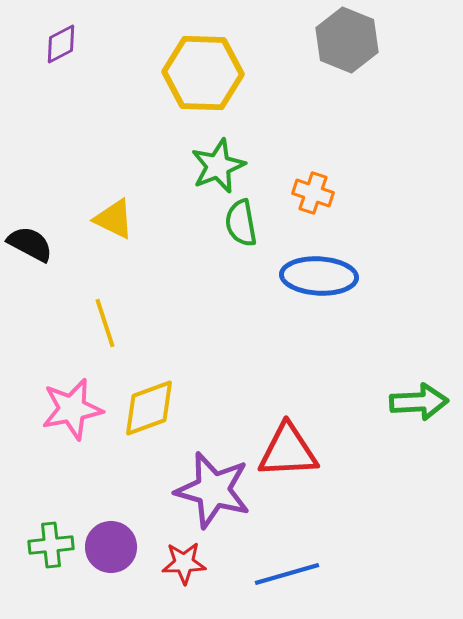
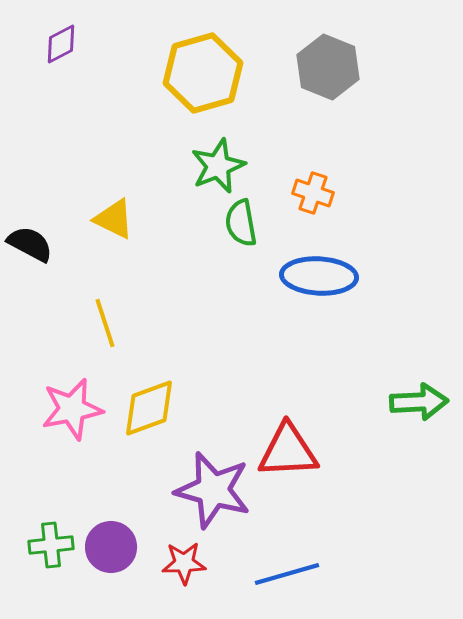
gray hexagon: moved 19 px left, 27 px down
yellow hexagon: rotated 18 degrees counterclockwise
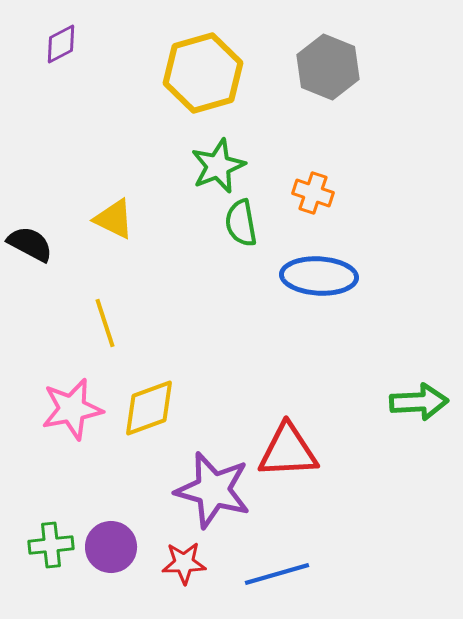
blue line: moved 10 px left
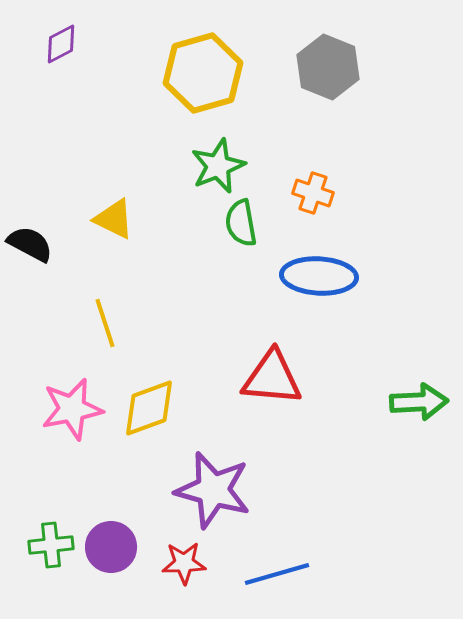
red triangle: moved 16 px left, 73 px up; rotated 8 degrees clockwise
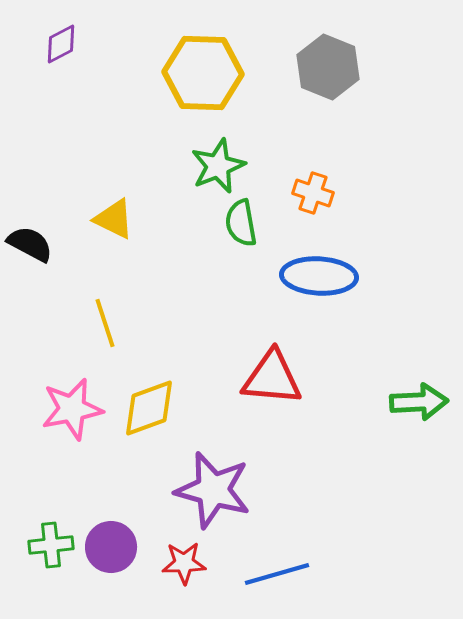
yellow hexagon: rotated 18 degrees clockwise
